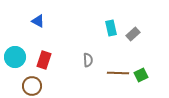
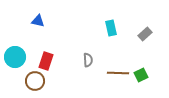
blue triangle: rotated 16 degrees counterclockwise
gray rectangle: moved 12 px right
red rectangle: moved 2 px right, 1 px down
brown circle: moved 3 px right, 5 px up
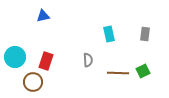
blue triangle: moved 5 px right, 5 px up; rotated 24 degrees counterclockwise
cyan rectangle: moved 2 px left, 6 px down
gray rectangle: rotated 40 degrees counterclockwise
green square: moved 2 px right, 4 px up
brown circle: moved 2 px left, 1 px down
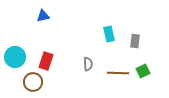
gray rectangle: moved 10 px left, 7 px down
gray semicircle: moved 4 px down
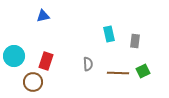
cyan circle: moved 1 px left, 1 px up
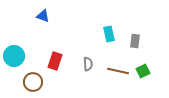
blue triangle: rotated 32 degrees clockwise
red rectangle: moved 9 px right
brown line: moved 2 px up; rotated 10 degrees clockwise
